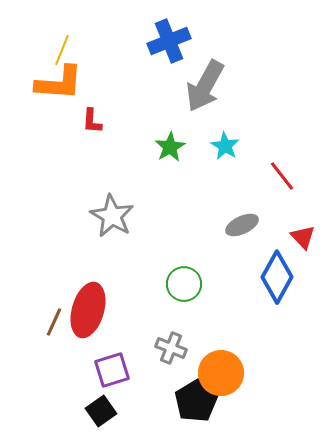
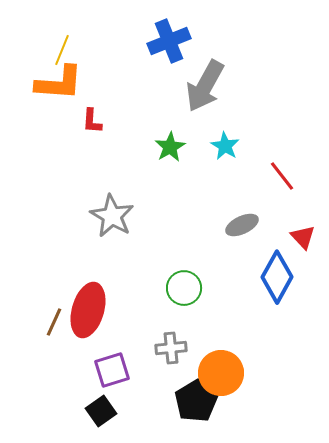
green circle: moved 4 px down
gray cross: rotated 28 degrees counterclockwise
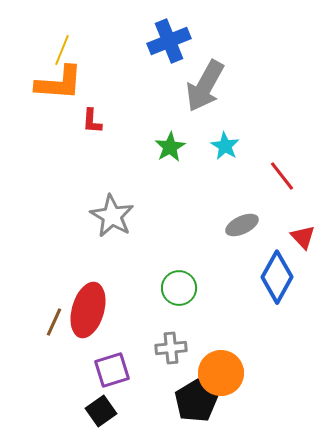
green circle: moved 5 px left
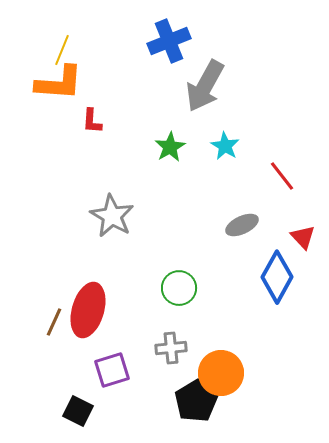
black square: moved 23 px left; rotated 28 degrees counterclockwise
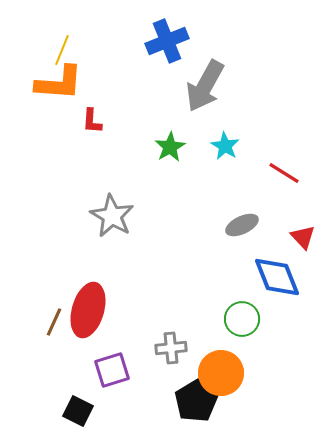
blue cross: moved 2 px left
red line: moved 2 px right, 3 px up; rotated 20 degrees counterclockwise
blue diamond: rotated 51 degrees counterclockwise
green circle: moved 63 px right, 31 px down
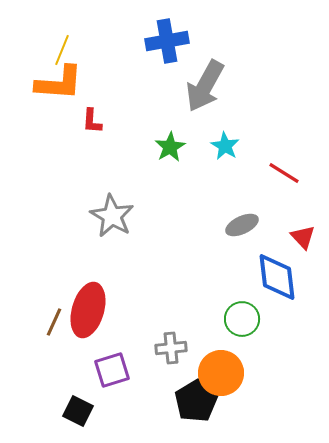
blue cross: rotated 12 degrees clockwise
blue diamond: rotated 15 degrees clockwise
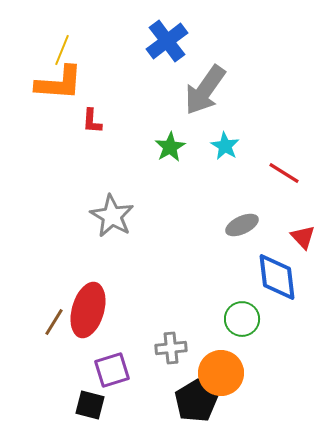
blue cross: rotated 27 degrees counterclockwise
gray arrow: moved 4 px down; rotated 6 degrees clockwise
brown line: rotated 8 degrees clockwise
black square: moved 12 px right, 6 px up; rotated 12 degrees counterclockwise
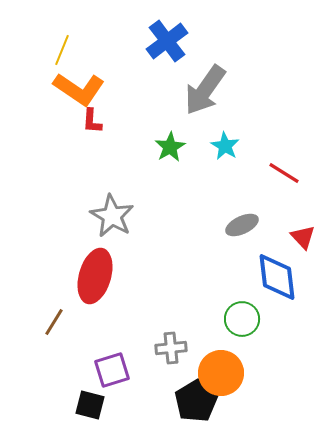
orange L-shape: moved 20 px right, 6 px down; rotated 30 degrees clockwise
red ellipse: moved 7 px right, 34 px up
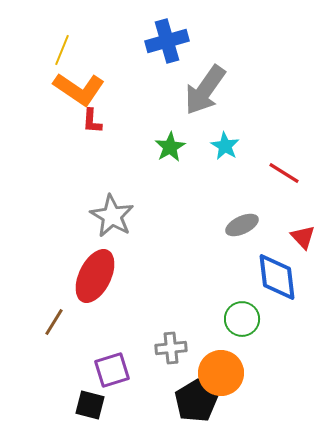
blue cross: rotated 21 degrees clockwise
red ellipse: rotated 10 degrees clockwise
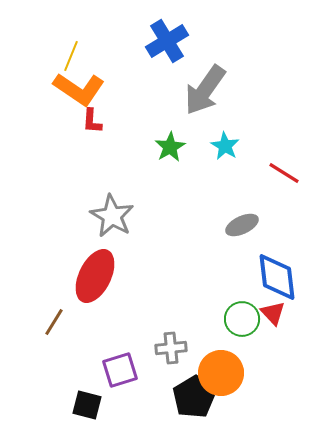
blue cross: rotated 15 degrees counterclockwise
yellow line: moved 9 px right, 6 px down
red triangle: moved 30 px left, 76 px down
purple square: moved 8 px right
black pentagon: moved 2 px left, 4 px up
black square: moved 3 px left
